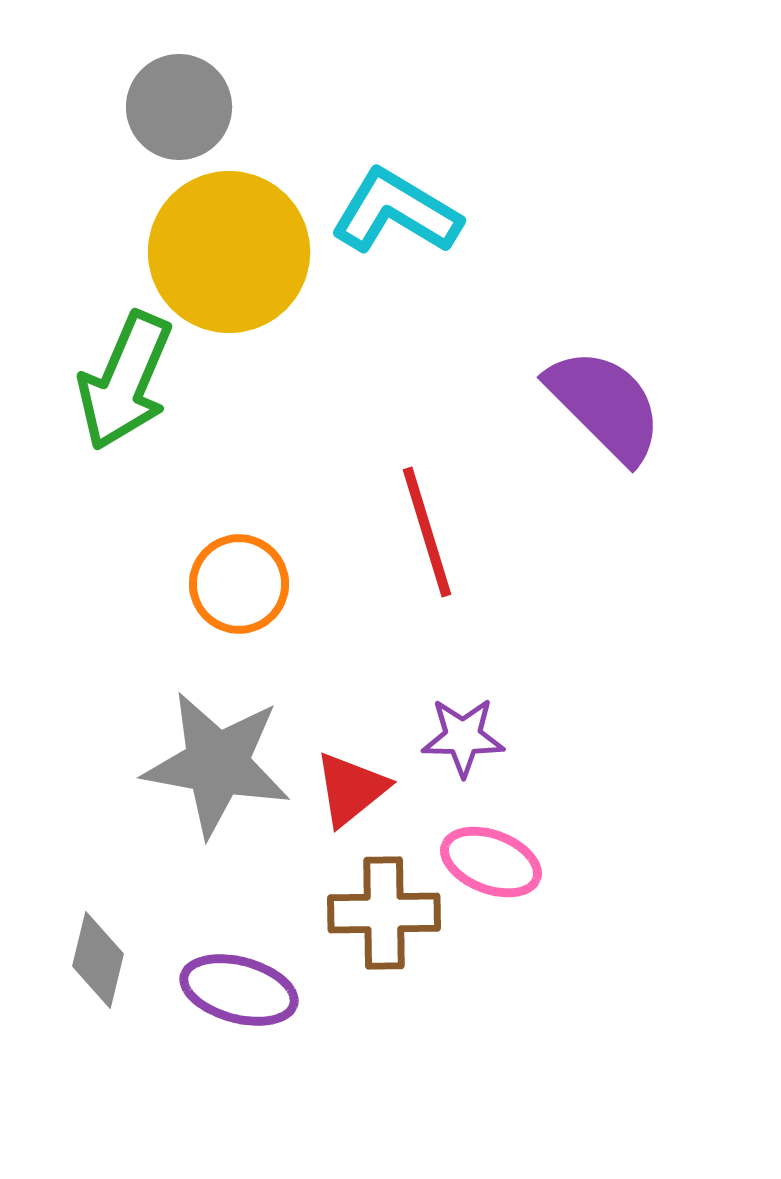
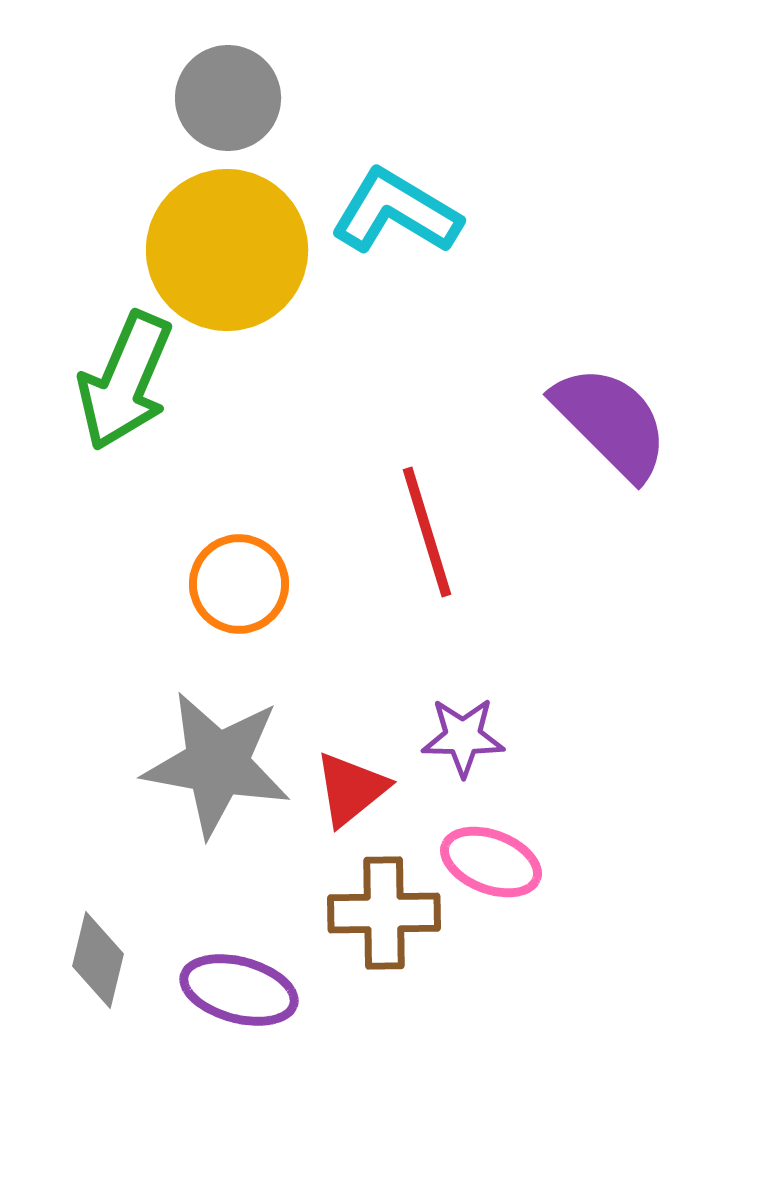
gray circle: moved 49 px right, 9 px up
yellow circle: moved 2 px left, 2 px up
purple semicircle: moved 6 px right, 17 px down
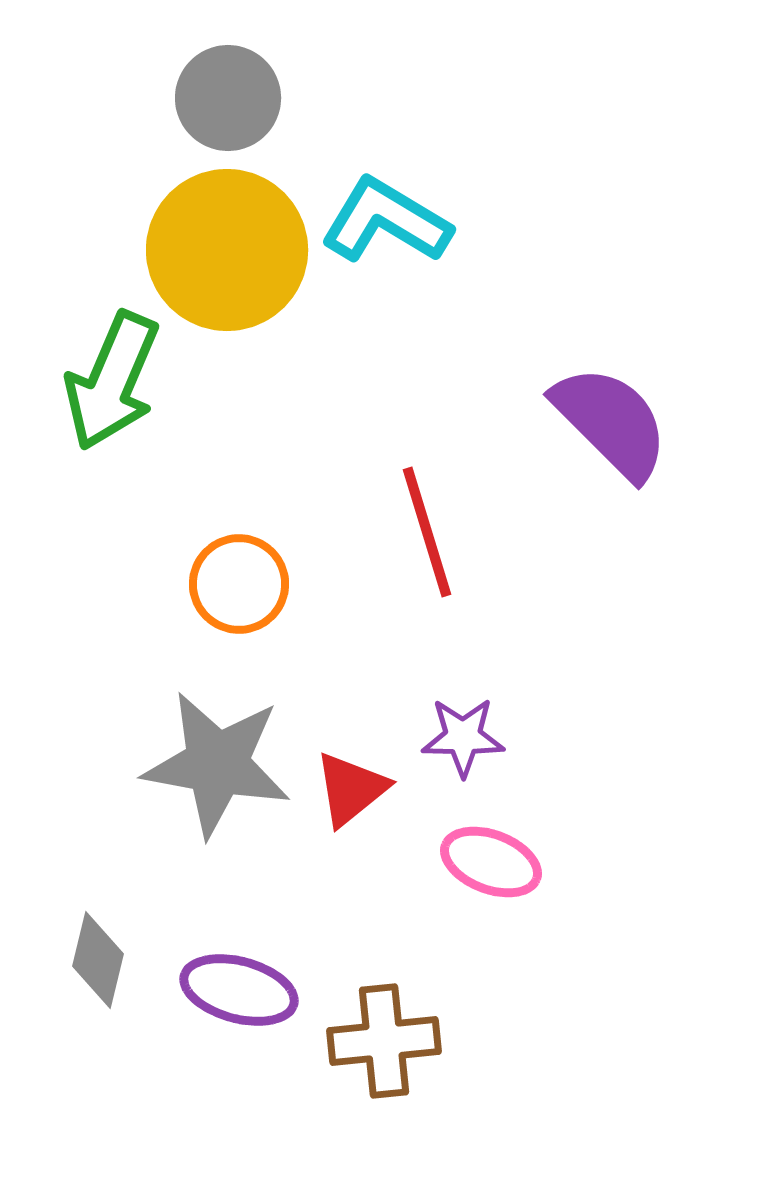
cyan L-shape: moved 10 px left, 9 px down
green arrow: moved 13 px left
brown cross: moved 128 px down; rotated 5 degrees counterclockwise
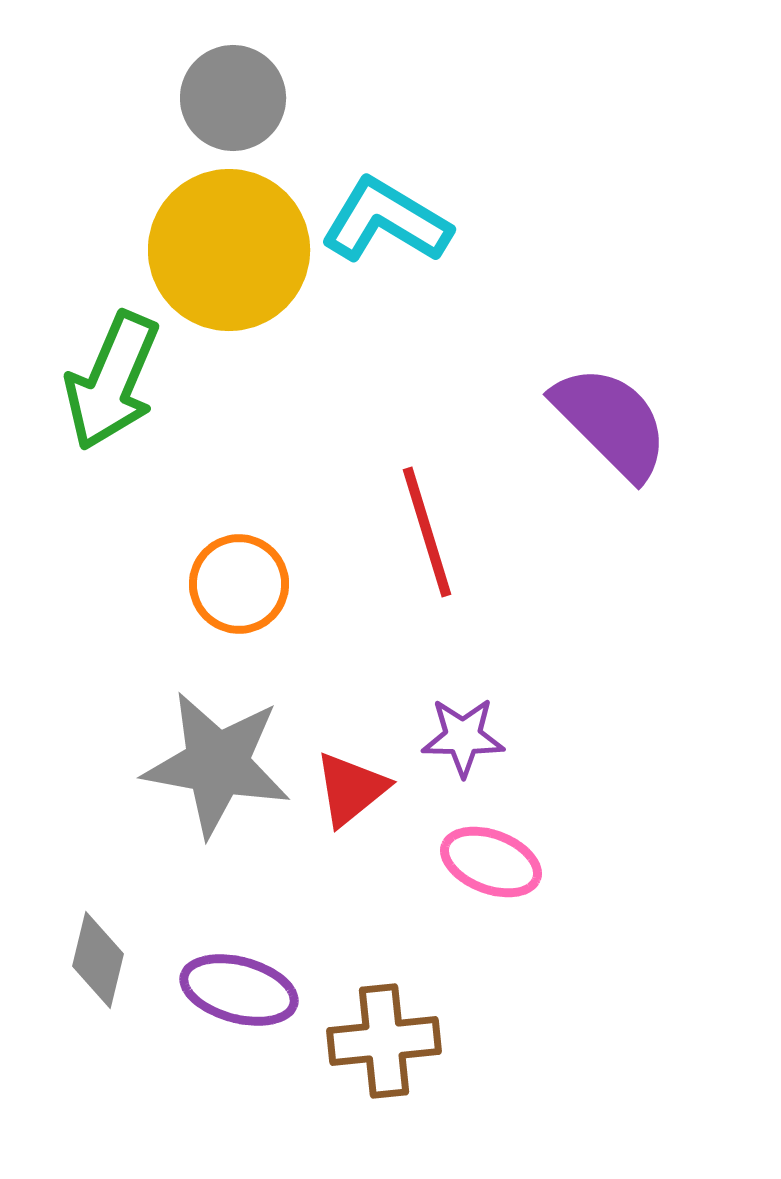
gray circle: moved 5 px right
yellow circle: moved 2 px right
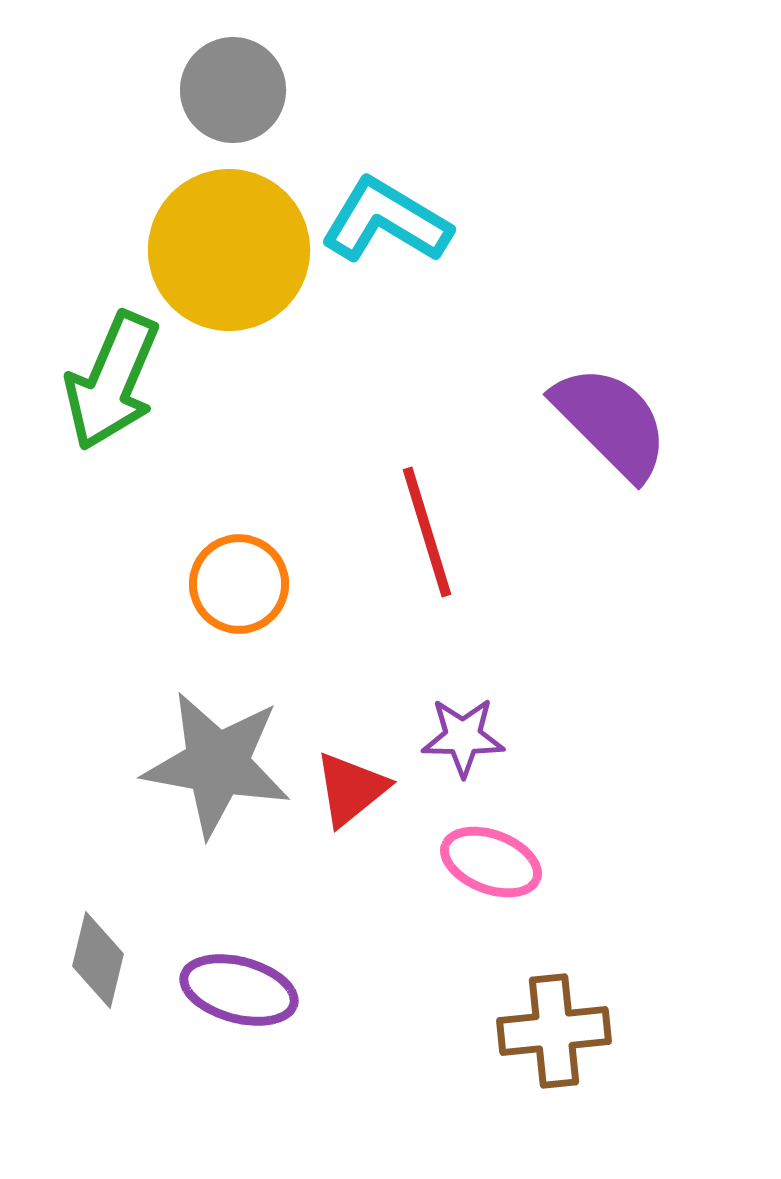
gray circle: moved 8 px up
brown cross: moved 170 px right, 10 px up
